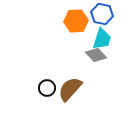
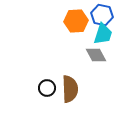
blue hexagon: moved 1 px down
cyan trapezoid: moved 1 px right, 5 px up
gray diamond: rotated 15 degrees clockwise
brown semicircle: rotated 136 degrees clockwise
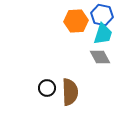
gray diamond: moved 4 px right, 2 px down
brown semicircle: moved 3 px down
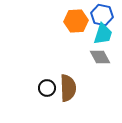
brown semicircle: moved 2 px left, 4 px up
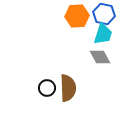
blue hexagon: moved 2 px right, 1 px up
orange hexagon: moved 1 px right, 5 px up
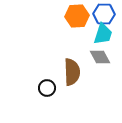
blue hexagon: rotated 10 degrees counterclockwise
brown semicircle: moved 4 px right, 16 px up
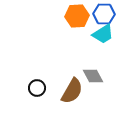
cyan trapezoid: rotated 40 degrees clockwise
gray diamond: moved 7 px left, 19 px down
brown semicircle: moved 19 px down; rotated 32 degrees clockwise
black circle: moved 10 px left
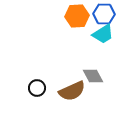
brown semicircle: rotated 36 degrees clockwise
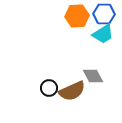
black circle: moved 12 px right
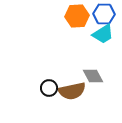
brown semicircle: rotated 12 degrees clockwise
